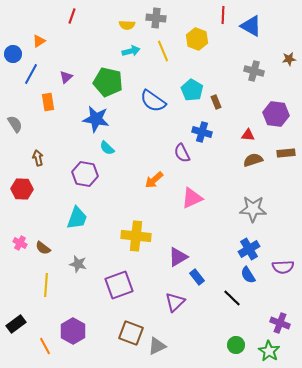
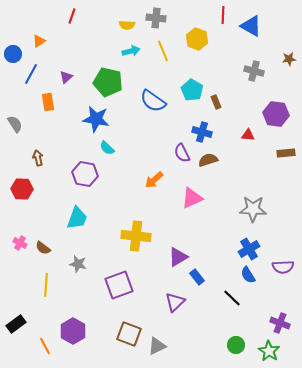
brown semicircle at (253, 160): moved 45 px left
brown square at (131, 333): moved 2 px left, 1 px down
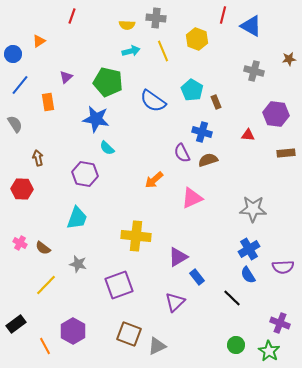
red line at (223, 15): rotated 12 degrees clockwise
blue line at (31, 74): moved 11 px left, 11 px down; rotated 10 degrees clockwise
yellow line at (46, 285): rotated 40 degrees clockwise
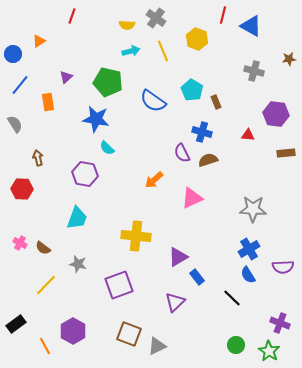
gray cross at (156, 18): rotated 30 degrees clockwise
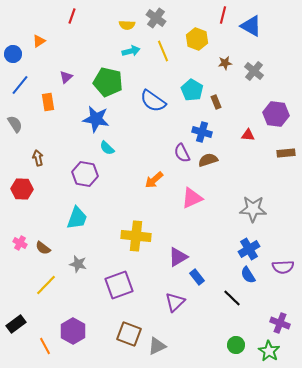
brown star at (289, 59): moved 64 px left, 4 px down
gray cross at (254, 71): rotated 24 degrees clockwise
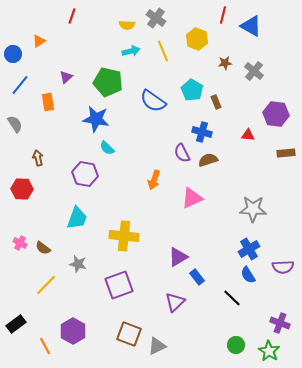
orange arrow at (154, 180): rotated 30 degrees counterclockwise
yellow cross at (136, 236): moved 12 px left
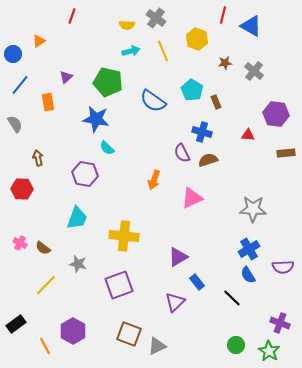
blue rectangle at (197, 277): moved 5 px down
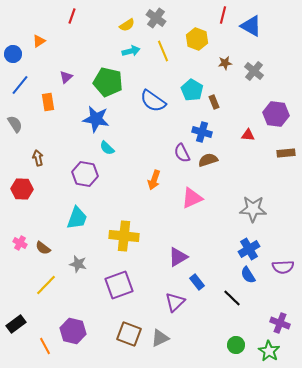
yellow semicircle at (127, 25): rotated 35 degrees counterclockwise
brown rectangle at (216, 102): moved 2 px left
purple hexagon at (73, 331): rotated 15 degrees counterclockwise
gray triangle at (157, 346): moved 3 px right, 8 px up
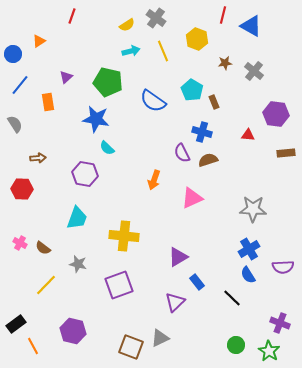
brown arrow at (38, 158): rotated 98 degrees clockwise
brown square at (129, 334): moved 2 px right, 13 px down
orange line at (45, 346): moved 12 px left
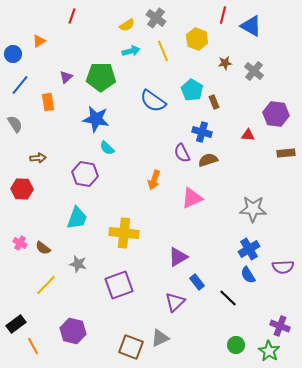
green pentagon at (108, 82): moved 7 px left, 5 px up; rotated 12 degrees counterclockwise
yellow cross at (124, 236): moved 3 px up
black line at (232, 298): moved 4 px left
purple cross at (280, 323): moved 3 px down
